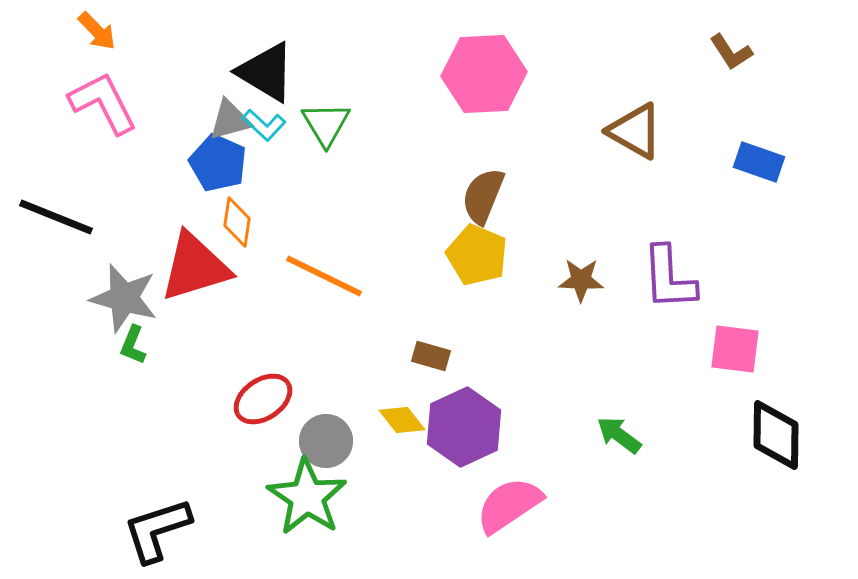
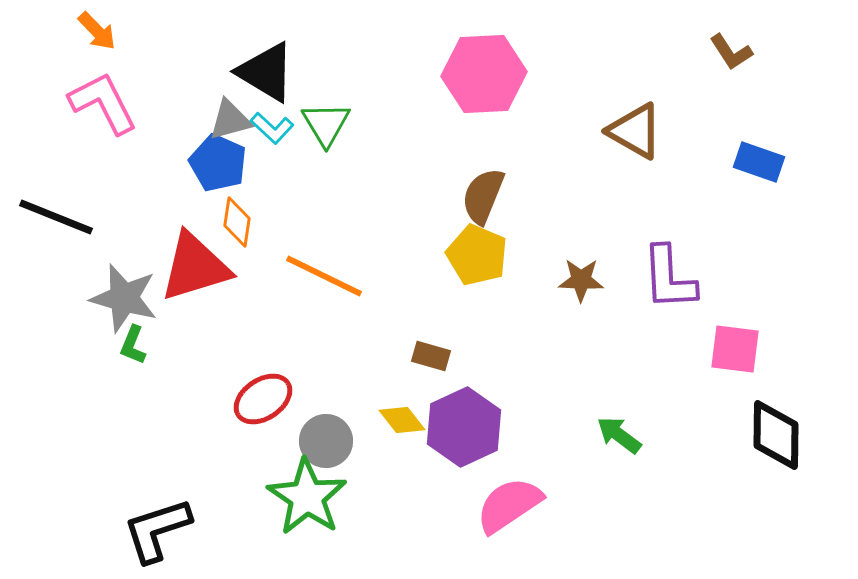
cyan L-shape: moved 8 px right, 3 px down
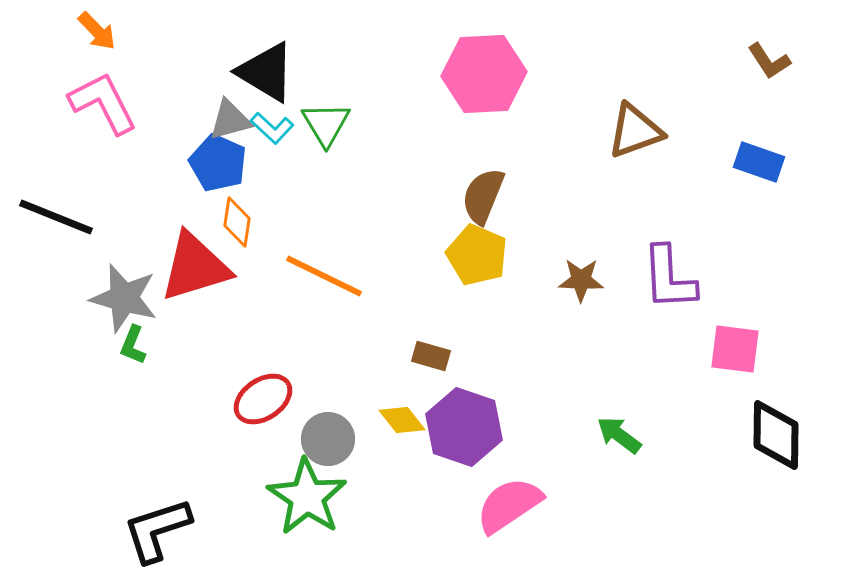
brown L-shape: moved 38 px right, 9 px down
brown triangle: rotated 50 degrees counterclockwise
purple hexagon: rotated 16 degrees counterclockwise
gray circle: moved 2 px right, 2 px up
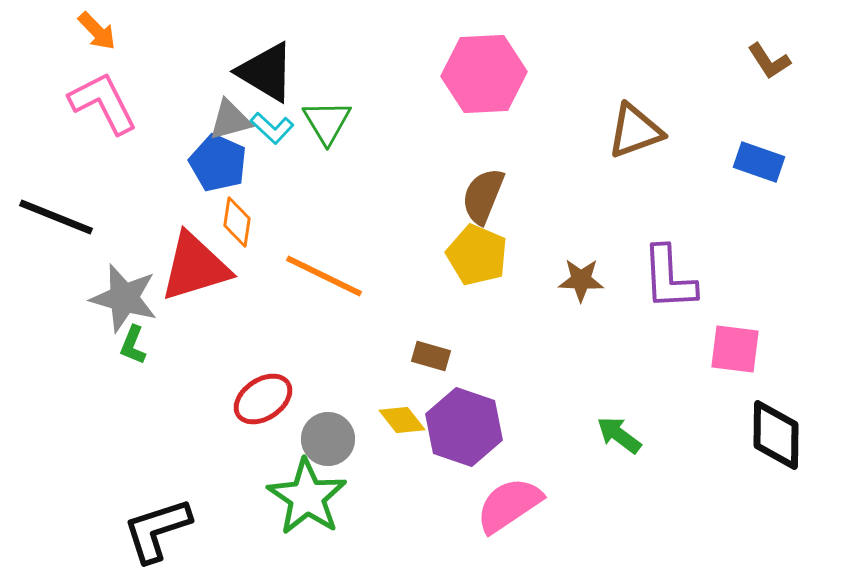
green triangle: moved 1 px right, 2 px up
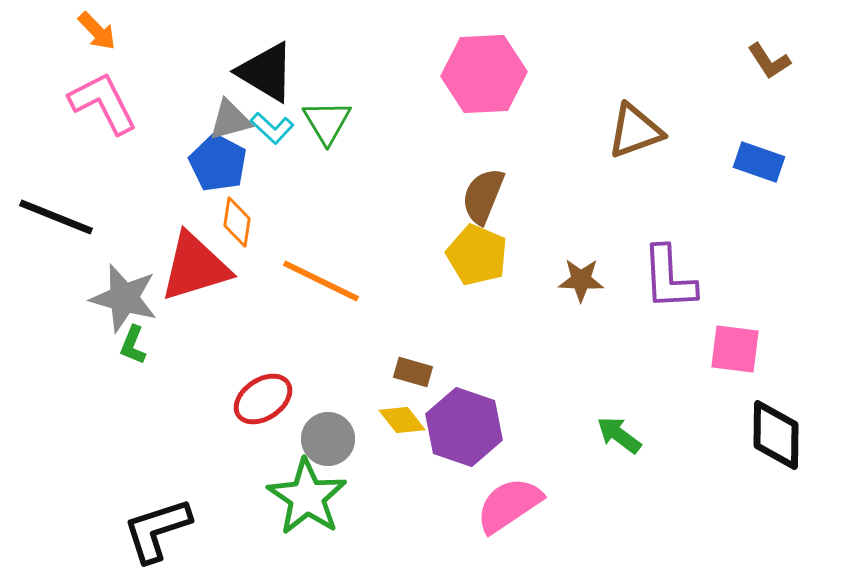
blue pentagon: rotated 4 degrees clockwise
orange line: moved 3 px left, 5 px down
brown rectangle: moved 18 px left, 16 px down
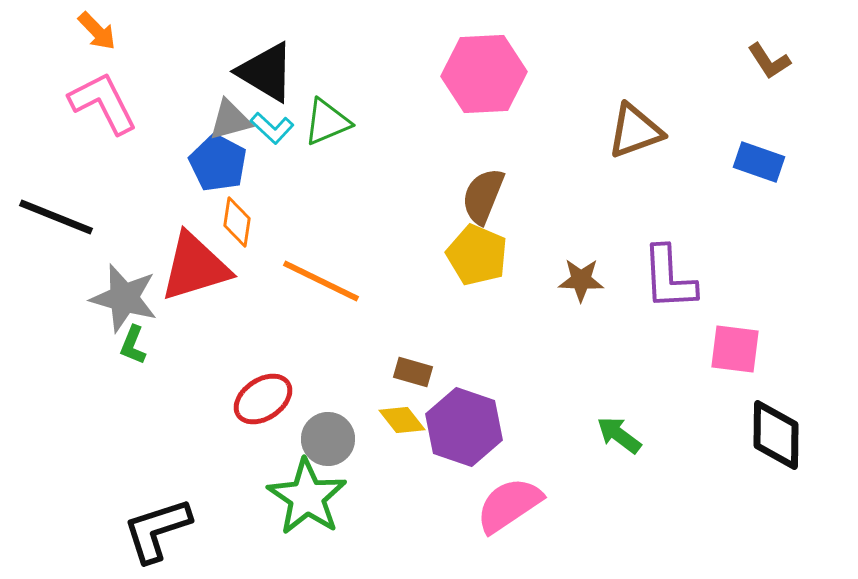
green triangle: rotated 38 degrees clockwise
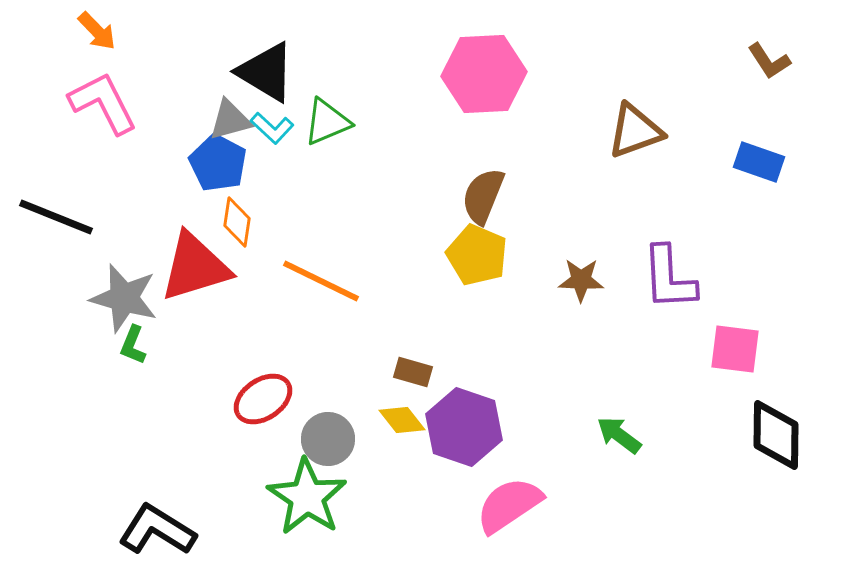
black L-shape: rotated 50 degrees clockwise
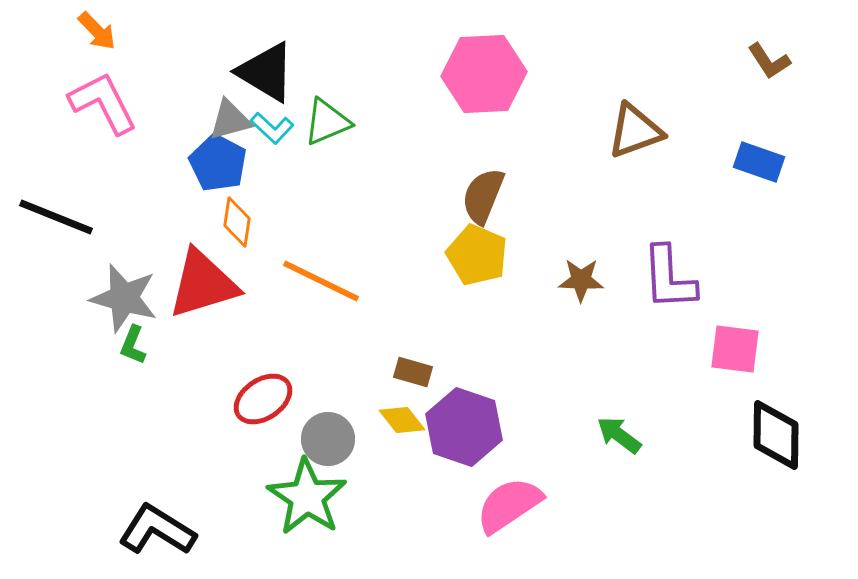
red triangle: moved 8 px right, 17 px down
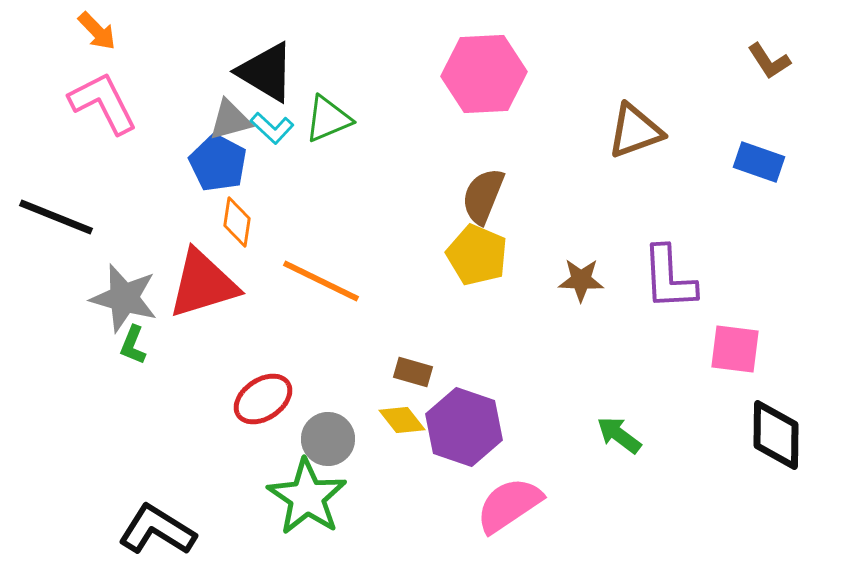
green triangle: moved 1 px right, 3 px up
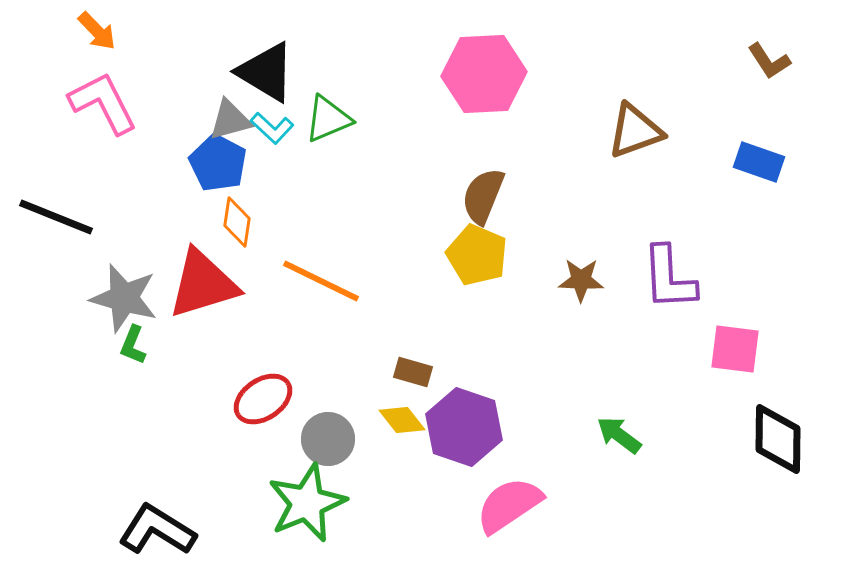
black diamond: moved 2 px right, 4 px down
green star: moved 6 px down; rotated 16 degrees clockwise
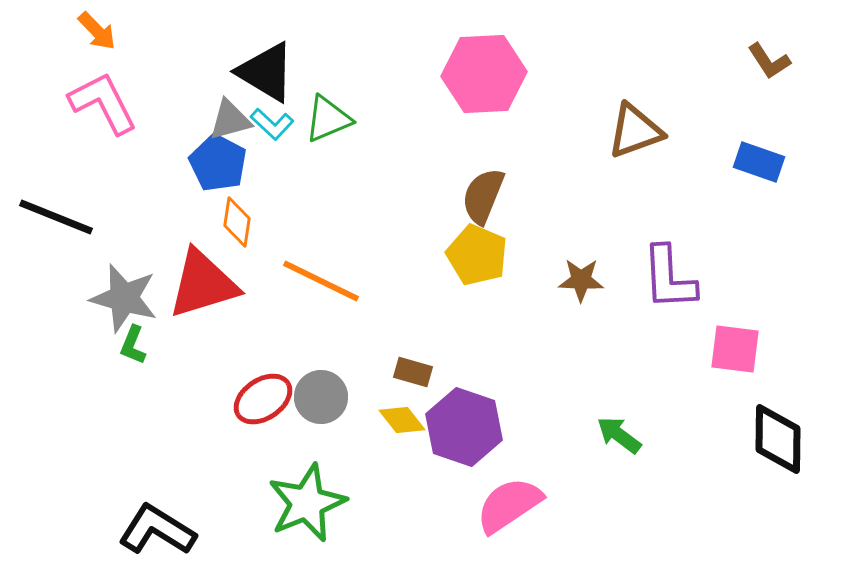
cyan L-shape: moved 4 px up
gray circle: moved 7 px left, 42 px up
